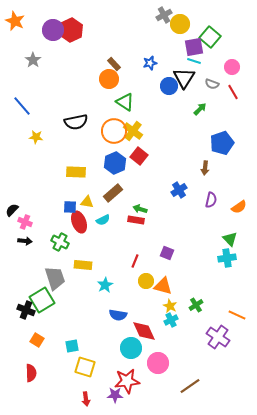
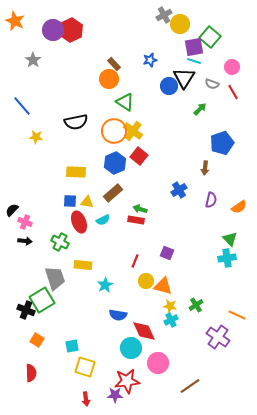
blue star at (150, 63): moved 3 px up
blue square at (70, 207): moved 6 px up
yellow star at (170, 306): rotated 16 degrees counterclockwise
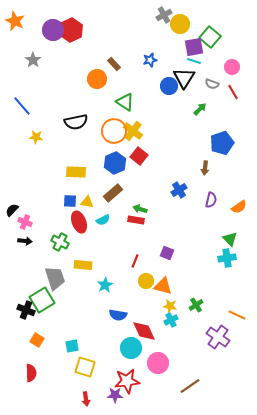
orange circle at (109, 79): moved 12 px left
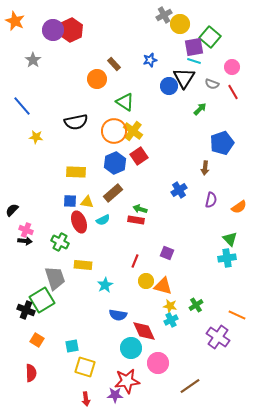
red square at (139, 156): rotated 18 degrees clockwise
pink cross at (25, 222): moved 1 px right, 8 px down
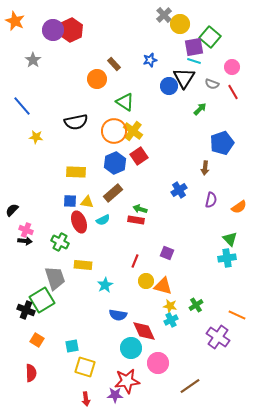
gray cross at (164, 15): rotated 14 degrees counterclockwise
